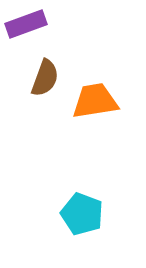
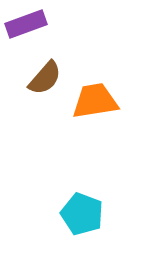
brown semicircle: rotated 21 degrees clockwise
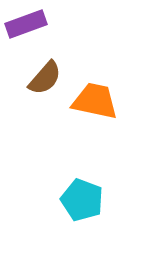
orange trapezoid: rotated 21 degrees clockwise
cyan pentagon: moved 14 px up
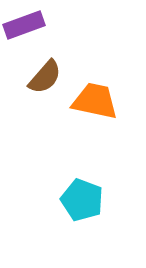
purple rectangle: moved 2 px left, 1 px down
brown semicircle: moved 1 px up
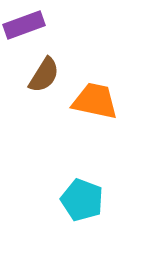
brown semicircle: moved 1 px left, 2 px up; rotated 9 degrees counterclockwise
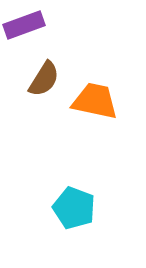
brown semicircle: moved 4 px down
cyan pentagon: moved 8 px left, 8 px down
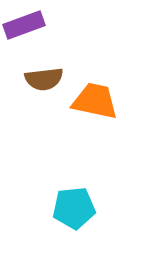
brown semicircle: rotated 51 degrees clockwise
cyan pentagon: rotated 27 degrees counterclockwise
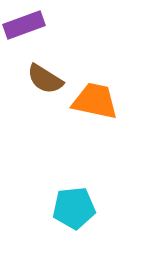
brown semicircle: moved 1 px right; rotated 39 degrees clockwise
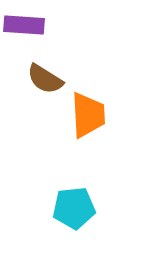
purple rectangle: rotated 24 degrees clockwise
orange trapezoid: moved 7 px left, 14 px down; rotated 75 degrees clockwise
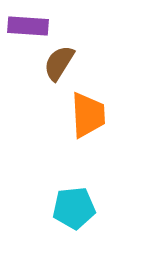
purple rectangle: moved 4 px right, 1 px down
brown semicircle: moved 14 px right, 16 px up; rotated 90 degrees clockwise
